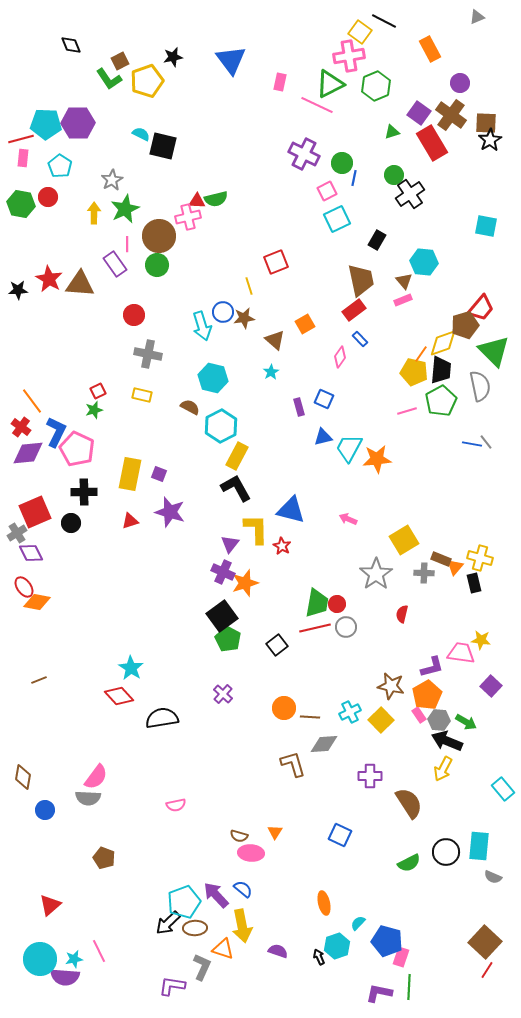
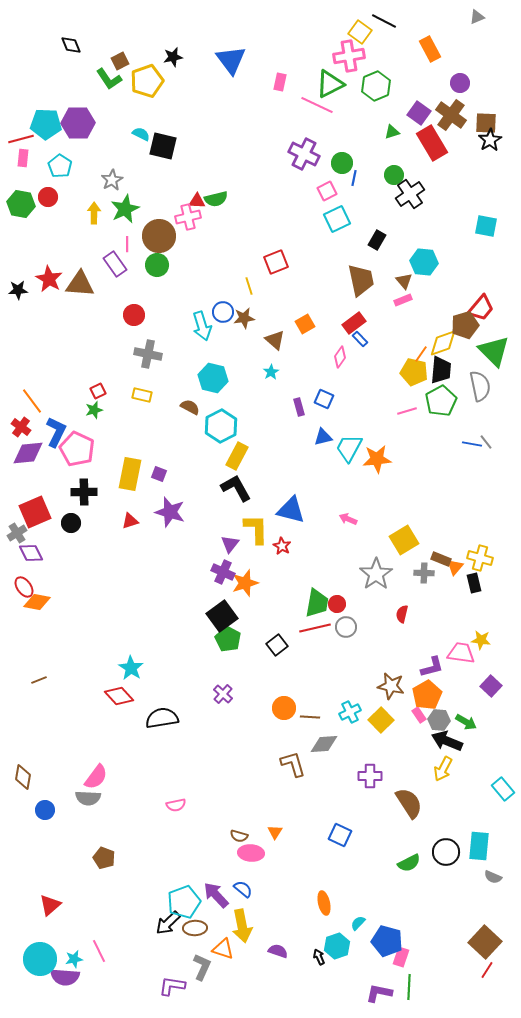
red rectangle at (354, 310): moved 13 px down
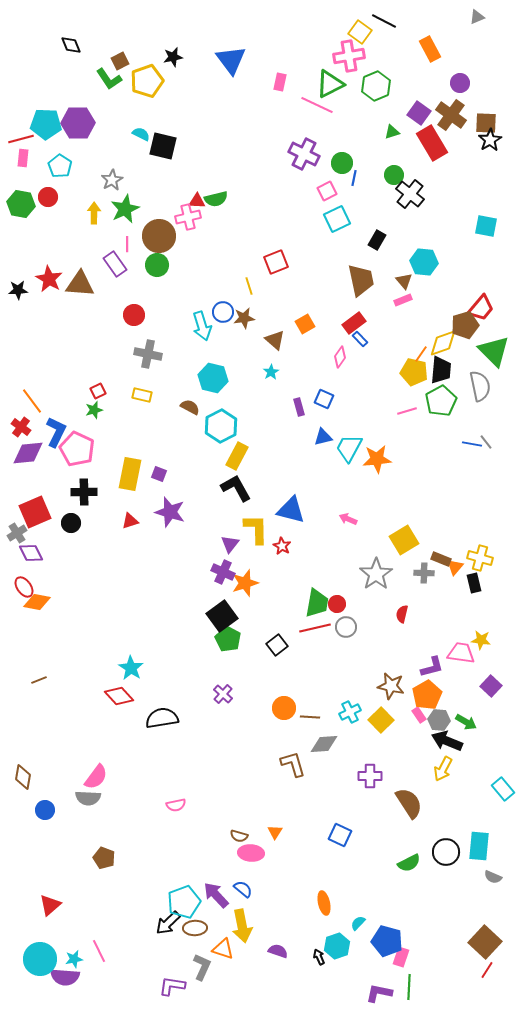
black cross at (410, 194): rotated 16 degrees counterclockwise
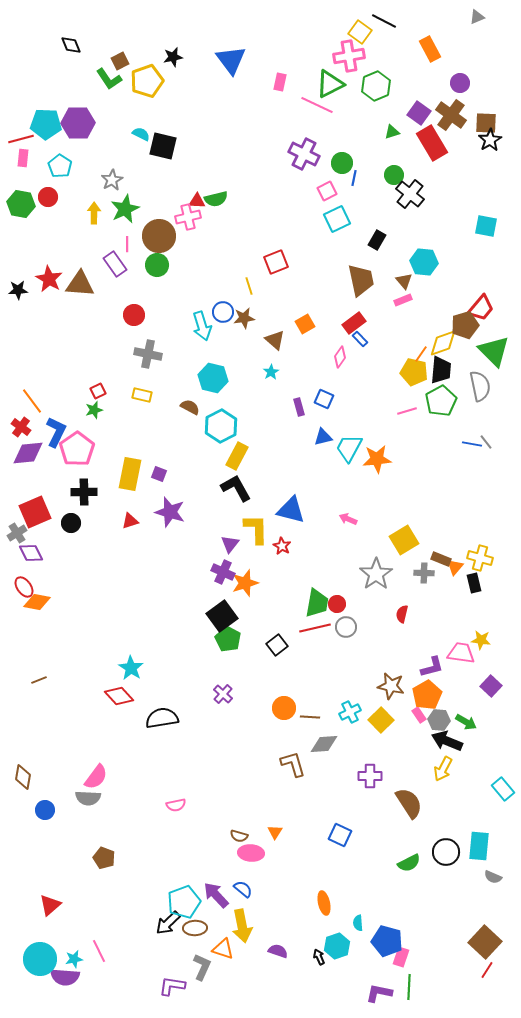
pink pentagon at (77, 449): rotated 12 degrees clockwise
cyan semicircle at (358, 923): rotated 49 degrees counterclockwise
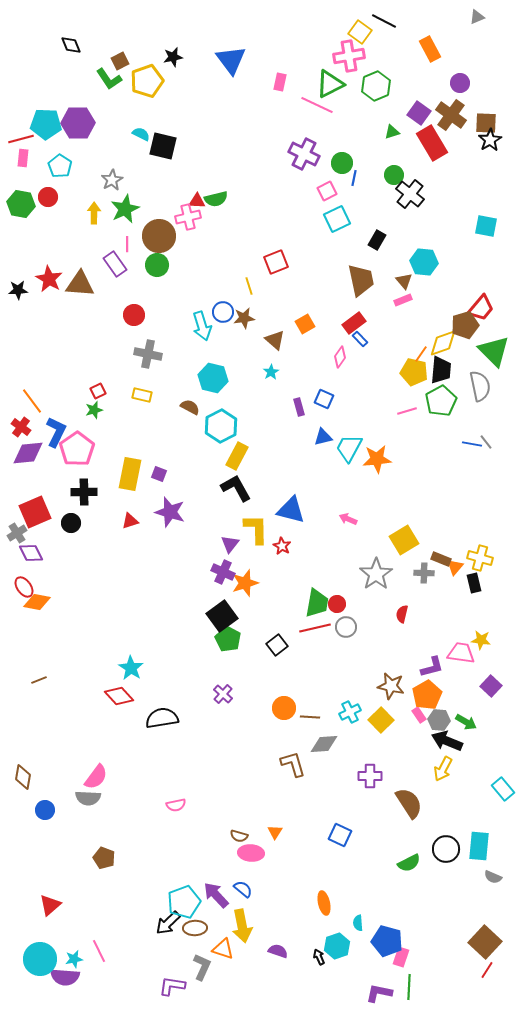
black circle at (446, 852): moved 3 px up
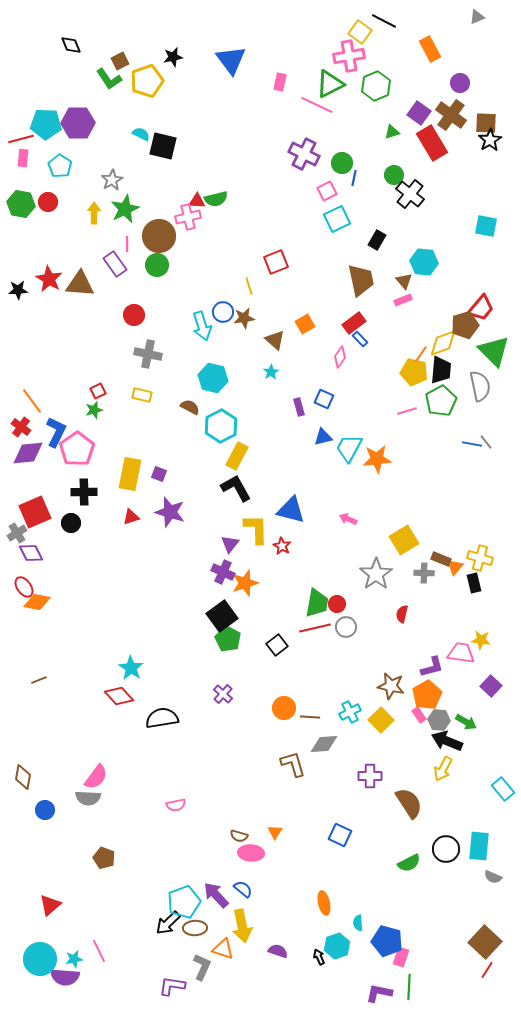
red circle at (48, 197): moved 5 px down
red triangle at (130, 521): moved 1 px right, 4 px up
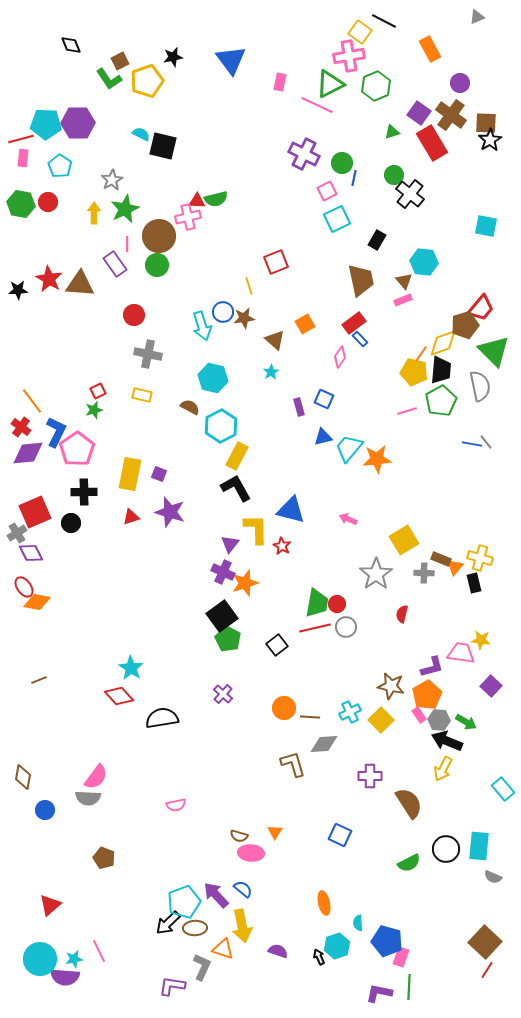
cyan trapezoid at (349, 448): rotated 12 degrees clockwise
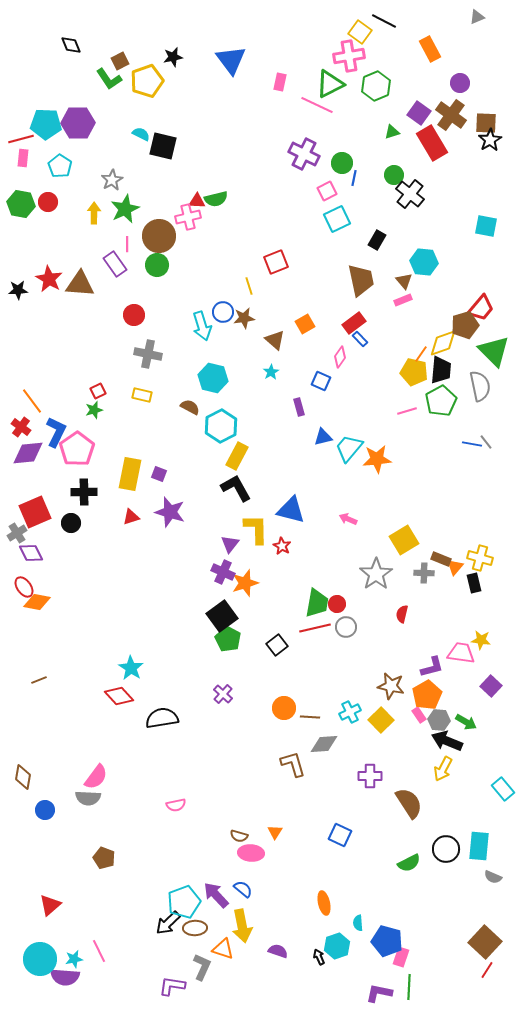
blue square at (324, 399): moved 3 px left, 18 px up
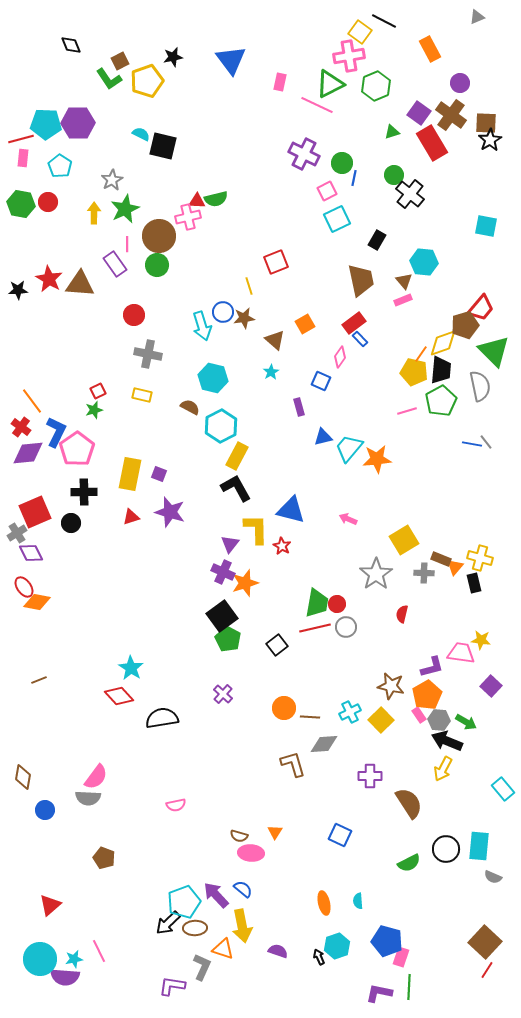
cyan semicircle at (358, 923): moved 22 px up
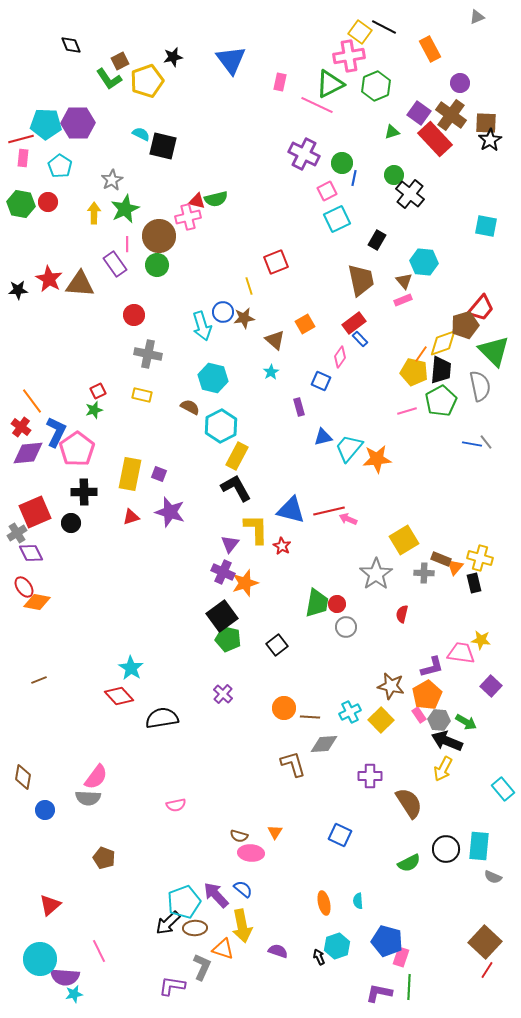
black line at (384, 21): moved 6 px down
red rectangle at (432, 143): moved 3 px right, 4 px up; rotated 12 degrees counterclockwise
red triangle at (197, 201): rotated 12 degrees clockwise
red line at (315, 628): moved 14 px right, 117 px up
green pentagon at (228, 639): rotated 15 degrees counterclockwise
cyan star at (74, 959): moved 35 px down
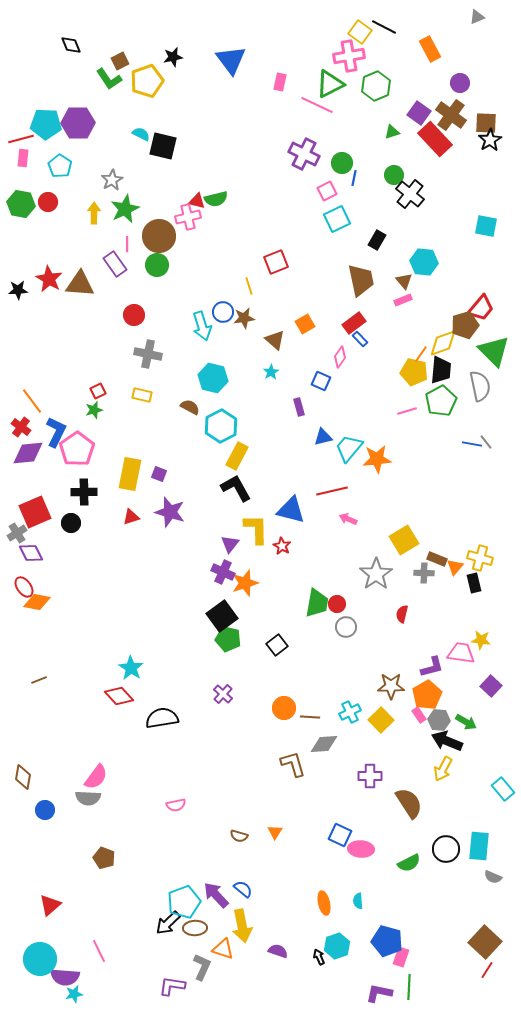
red line at (329, 511): moved 3 px right, 20 px up
brown rectangle at (441, 559): moved 4 px left
brown star at (391, 686): rotated 12 degrees counterclockwise
pink ellipse at (251, 853): moved 110 px right, 4 px up
